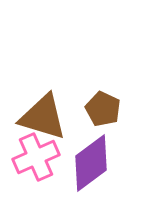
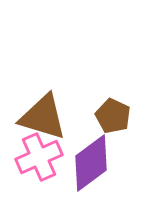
brown pentagon: moved 10 px right, 7 px down
pink cross: moved 3 px right
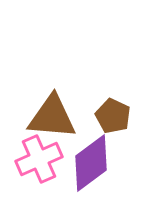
brown triangle: moved 9 px right; rotated 12 degrees counterclockwise
pink cross: moved 2 px down
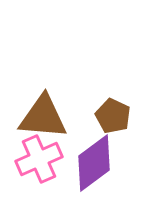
brown triangle: moved 9 px left
purple diamond: moved 3 px right
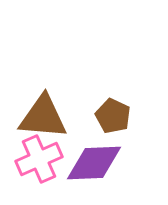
purple diamond: rotated 34 degrees clockwise
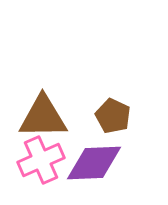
brown triangle: rotated 6 degrees counterclockwise
pink cross: moved 2 px right, 1 px down
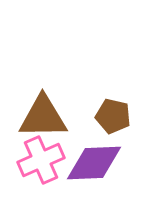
brown pentagon: rotated 12 degrees counterclockwise
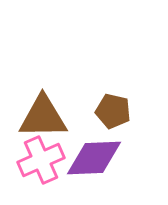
brown pentagon: moved 5 px up
purple diamond: moved 5 px up
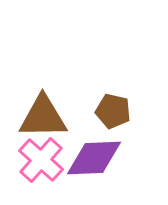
pink cross: rotated 24 degrees counterclockwise
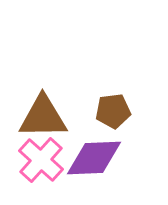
brown pentagon: rotated 20 degrees counterclockwise
